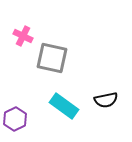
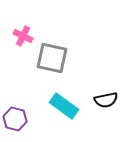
purple hexagon: rotated 20 degrees counterclockwise
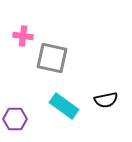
pink cross: rotated 18 degrees counterclockwise
purple hexagon: rotated 15 degrees counterclockwise
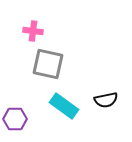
pink cross: moved 10 px right, 5 px up
gray square: moved 4 px left, 6 px down
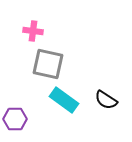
black semicircle: rotated 45 degrees clockwise
cyan rectangle: moved 6 px up
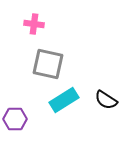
pink cross: moved 1 px right, 7 px up
cyan rectangle: rotated 68 degrees counterclockwise
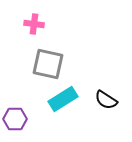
cyan rectangle: moved 1 px left, 1 px up
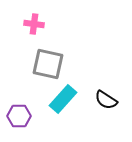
cyan rectangle: rotated 16 degrees counterclockwise
purple hexagon: moved 4 px right, 3 px up
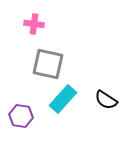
purple hexagon: moved 2 px right; rotated 10 degrees clockwise
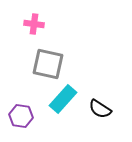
black semicircle: moved 6 px left, 9 px down
